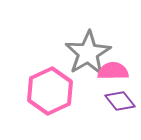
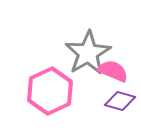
pink semicircle: rotated 24 degrees clockwise
purple diamond: rotated 36 degrees counterclockwise
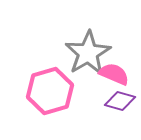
pink semicircle: moved 1 px right, 3 px down
pink hexagon: rotated 9 degrees clockwise
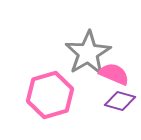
pink hexagon: moved 4 px down
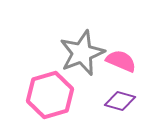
gray star: moved 6 px left; rotated 9 degrees clockwise
pink semicircle: moved 7 px right, 13 px up
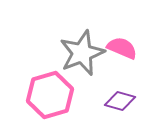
pink semicircle: moved 1 px right, 13 px up
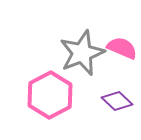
pink hexagon: rotated 12 degrees counterclockwise
purple diamond: moved 3 px left; rotated 28 degrees clockwise
